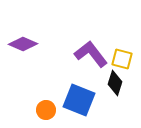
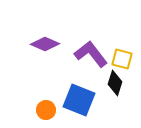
purple diamond: moved 22 px right
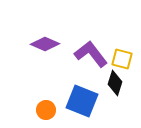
blue square: moved 3 px right, 1 px down
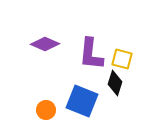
purple L-shape: rotated 136 degrees counterclockwise
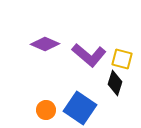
purple L-shape: moved 2 px left, 1 px down; rotated 56 degrees counterclockwise
blue square: moved 2 px left, 7 px down; rotated 12 degrees clockwise
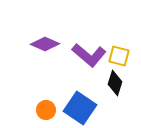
yellow square: moved 3 px left, 3 px up
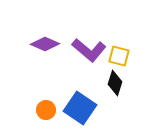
purple L-shape: moved 5 px up
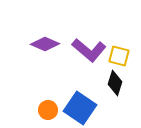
orange circle: moved 2 px right
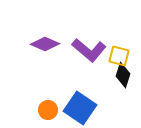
black diamond: moved 8 px right, 8 px up
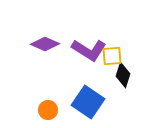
purple L-shape: rotated 8 degrees counterclockwise
yellow square: moved 7 px left; rotated 20 degrees counterclockwise
blue square: moved 8 px right, 6 px up
